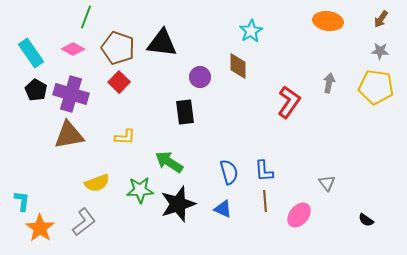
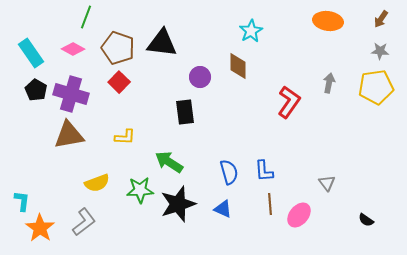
yellow pentagon: rotated 16 degrees counterclockwise
brown line: moved 5 px right, 3 px down
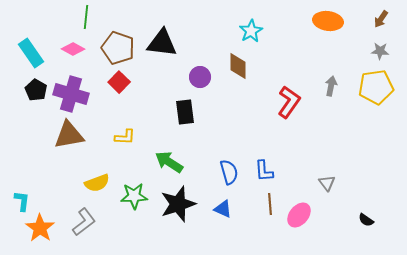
green line: rotated 15 degrees counterclockwise
gray arrow: moved 2 px right, 3 px down
green star: moved 6 px left, 6 px down
